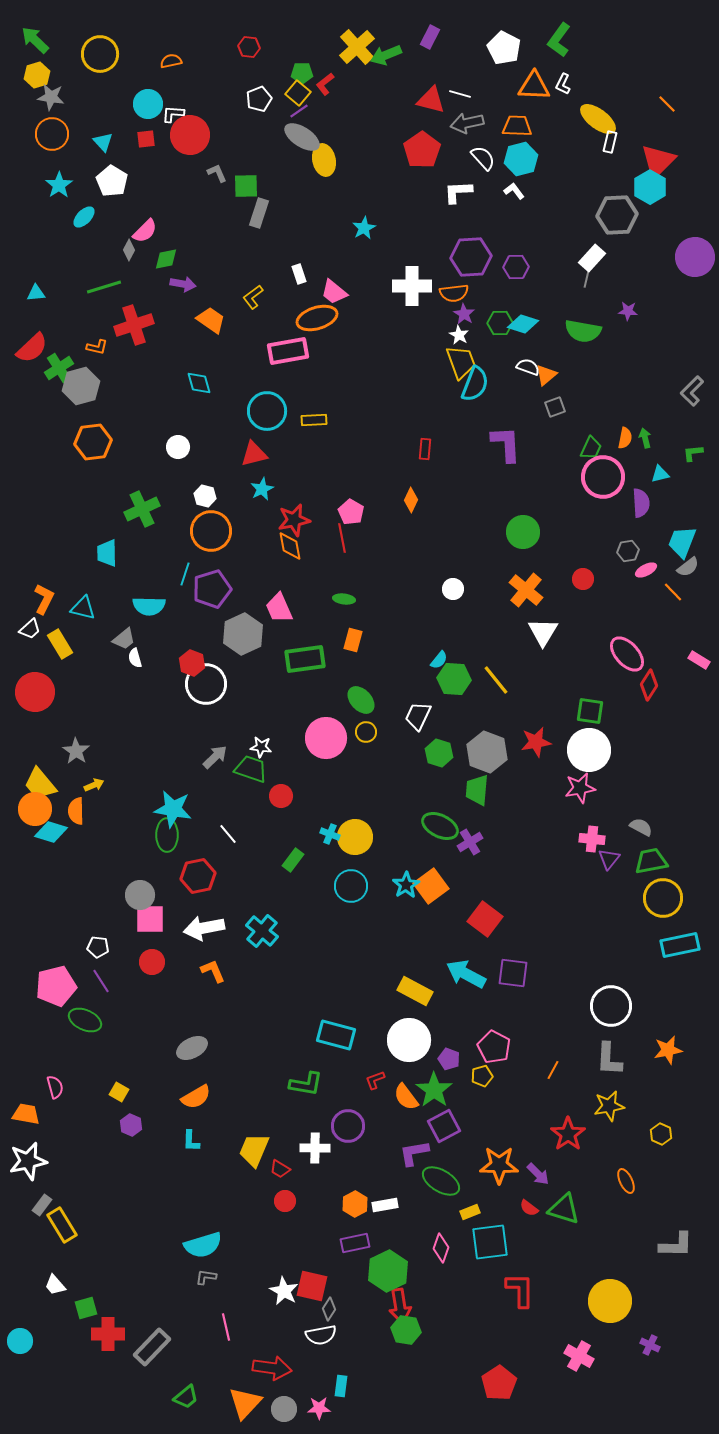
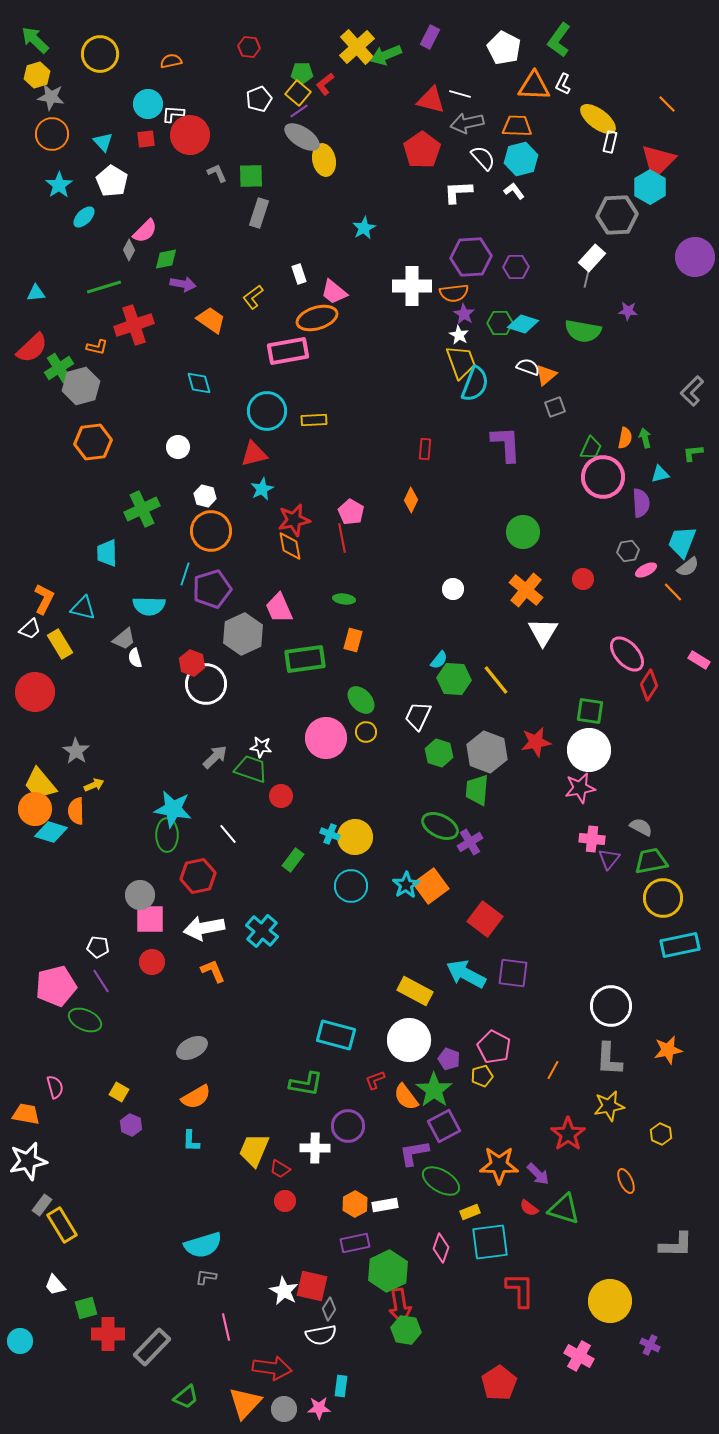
green square at (246, 186): moved 5 px right, 10 px up
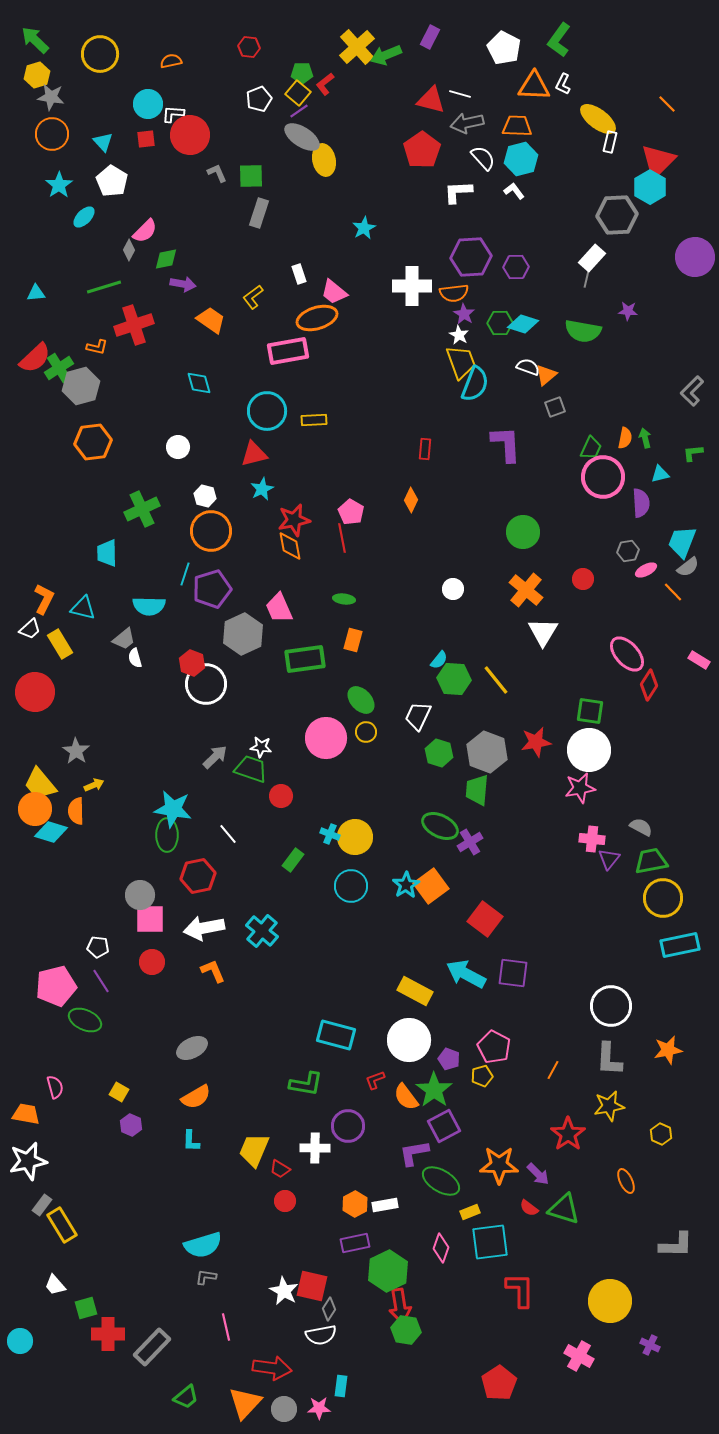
red semicircle at (32, 348): moved 3 px right, 10 px down
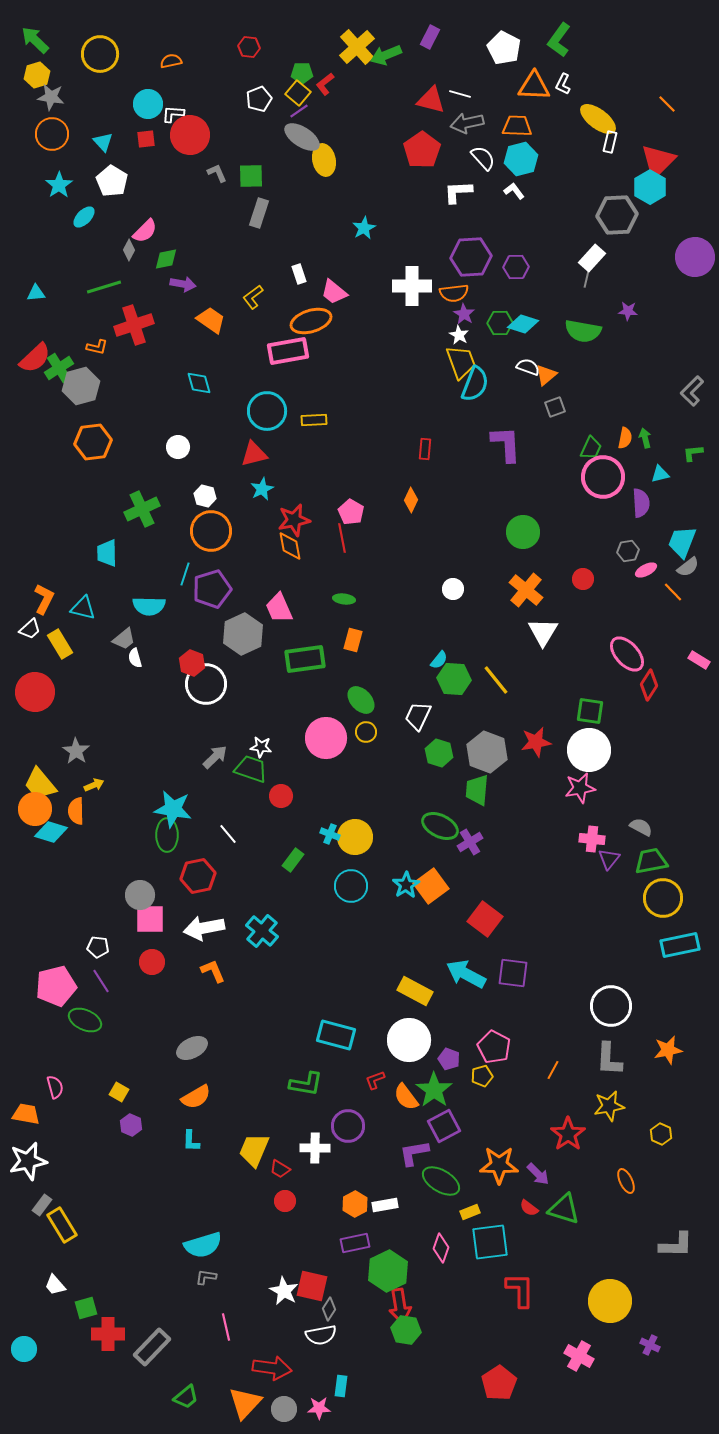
orange ellipse at (317, 318): moved 6 px left, 3 px down
cyan circle at (20, 1341): moved 4 px right, 8 px down
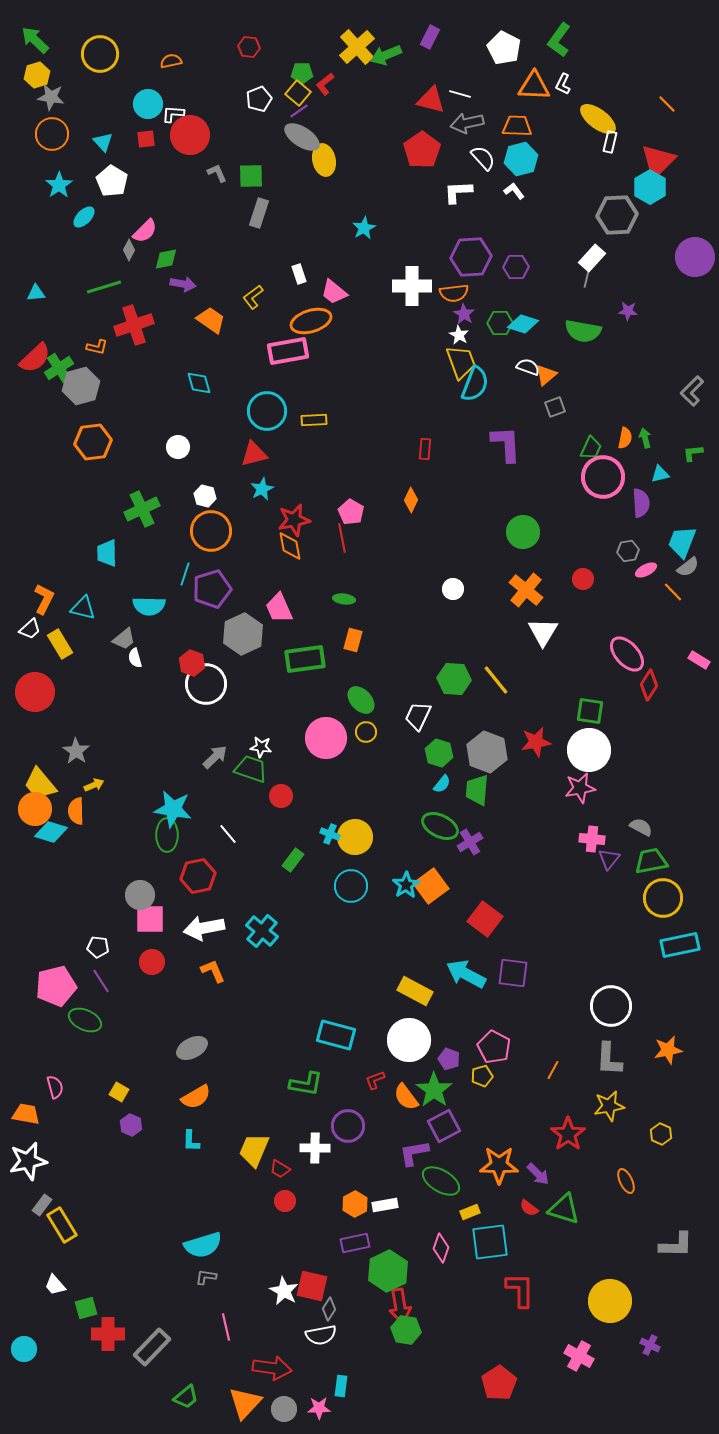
cyan semicircle at (439, 660): moved 3 px right, 124 px down
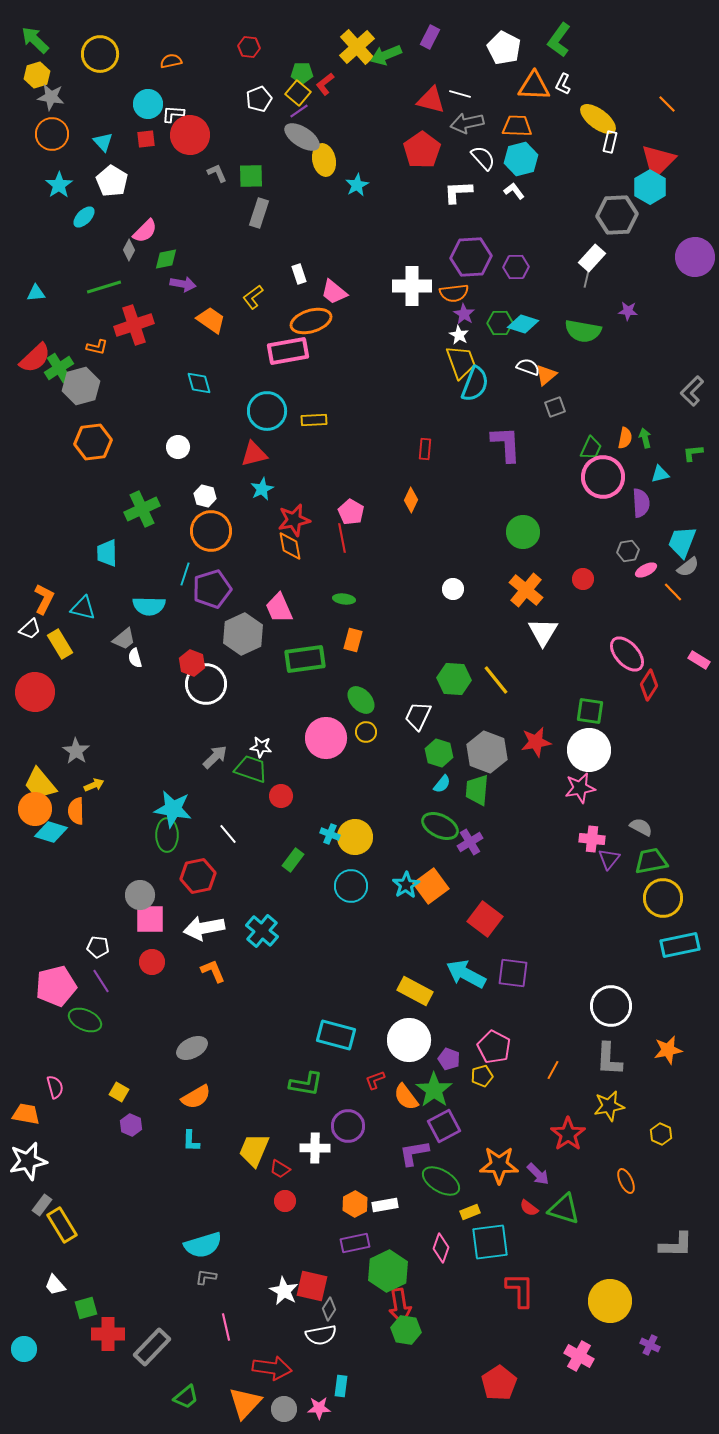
cyan star at (364, 228): moved 7 px left, 43 px up
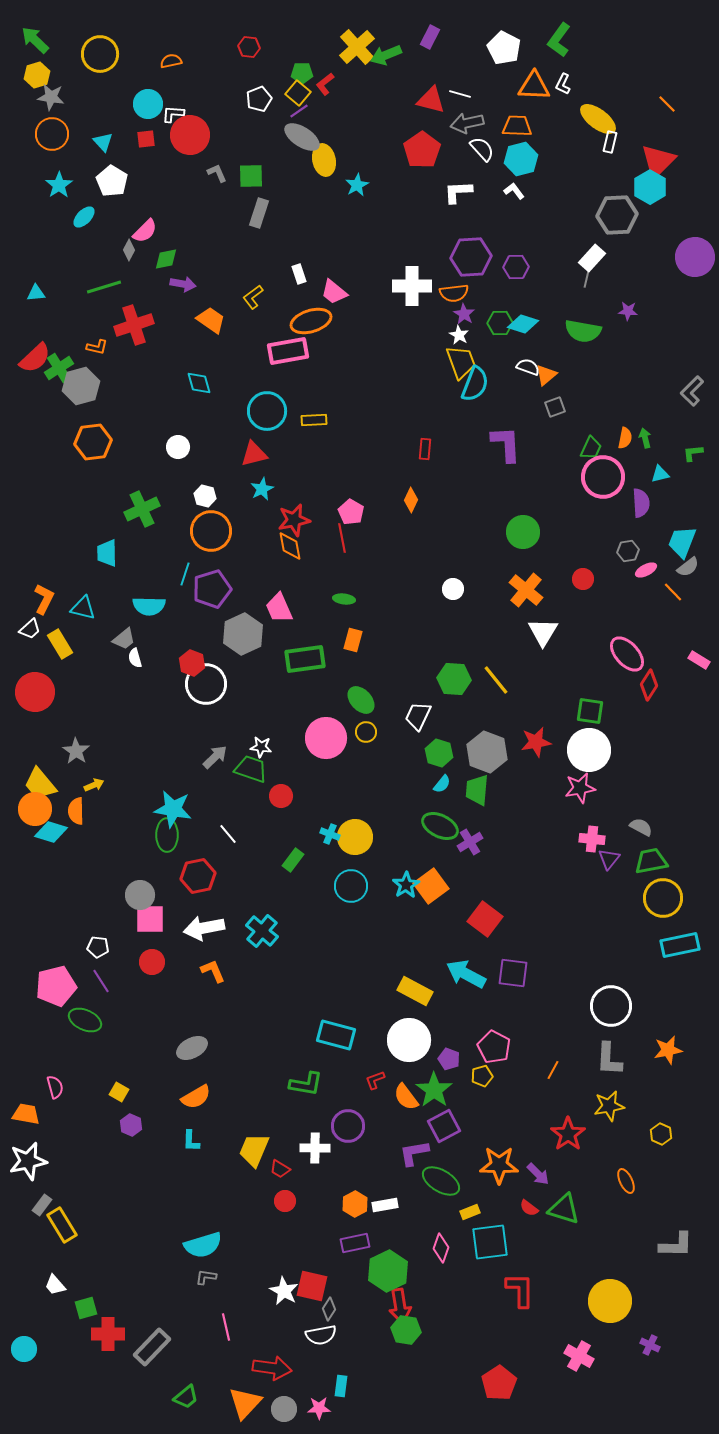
white semicircle at (483, 158): moved 1 px left, 9 px up
